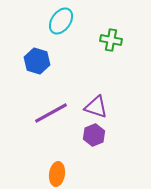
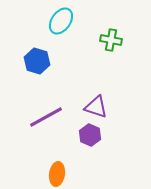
purple line: moved 5 px left, 4 px down
purple hexagon: moved 4 px left; rotated 15 degrees counterclockwise
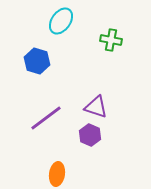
purple line: moved 1 px down; rotated 8 degrees counterclockwise
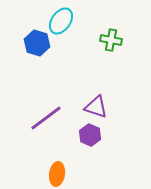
blue hexagon: moved 18 px up
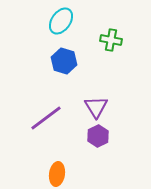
blue hexagon: moved 27 px right, 18 px down
purple triangle: rotated 40 degrees clockwise
purple hexagon: moved 8 px right, 1 px down; rotated 10 degrees clockwise
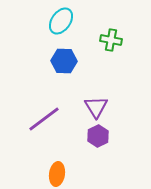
blue hexagon: rotated 15 degrees counterclockwise
purple line: moved 2 px left, 1 px down
